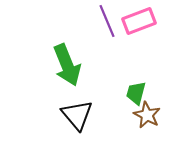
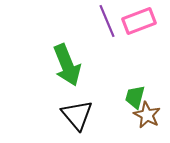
green trapezoid: moved 1 px left, 4 px down
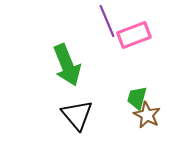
pink rectangle: moved 5 px left, 14 px down
green trapezoid: moved 2 px right, 1 px down
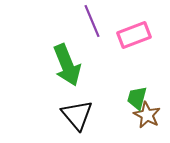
purple line: moved 15 px left
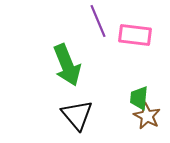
purple line: moved 6 px right
pink rectangle: moved 1 px right; rotated 28 degrees clockwise
green trapezoid: moved 2 px right; rotated 10 degrees counterclockwise
brown star: moved 1 px down
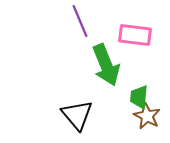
purple line: moved 18 px left
green arrow: moved 39 px right
green trapezoid: moved 1 px up
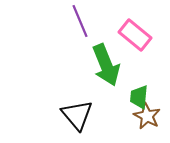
pink rectangle: rotated 32 degrees clockwise
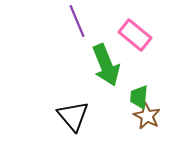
purple line: moved 3 px left
black triangle: moved 4 px left, 1 px down
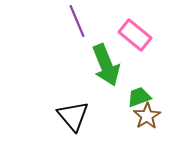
green trapezoid: rotated 65 degrees clockwise
brown star: rotated 12 degrees clockwise
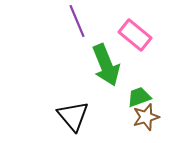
brown star: moved 1 px left, 1 px down; rotated 16 degrees clockwise
